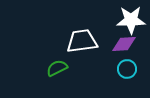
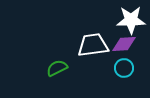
white trapezoid: moved 11 px right, 4 px down
cyan circle: moved 3 px left, 1 px up
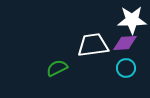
white star: moved 1 px right
purple diamond: moved 1 px right, 1 px up
cyan circle: moved 2 px right
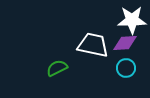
white trapezoid: rotated 20 degrees clockwise
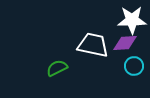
cyan circle: moved 8 px right, 2 px up
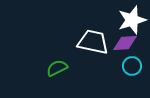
white star: rotated 16 degrees counterclockwise
white trapezoid: moved 3 px up
cyan circle: moved 2 px left
